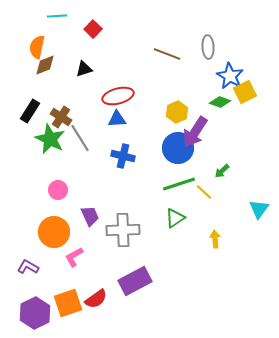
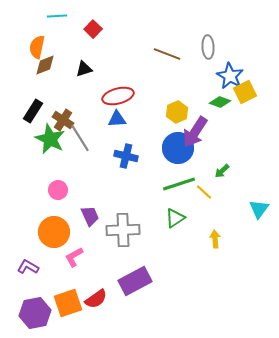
black rectangle: moved 3 px right
brown cross: moved 2 px right, 3 px down
blue cross: moved 3 px right
purple hexagon: rotated 16 degrees clockwise
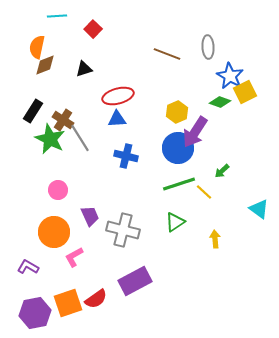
cyan triangle: rotated 30 degrees counterclockwise
green triangle: moved 4 px down
gray cross: rotated 16 degrees clockwise
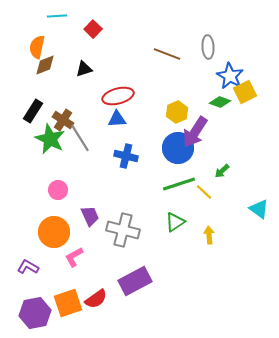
yellow arrow: moved 6 px left, 4 px up
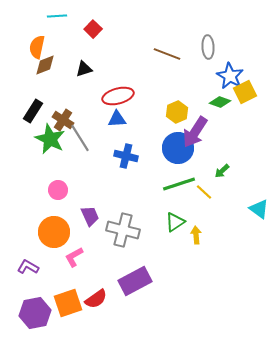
yellow arrow: moved 13 px left
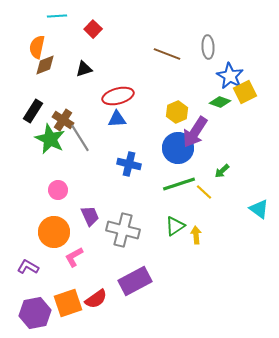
blue cross: moved 3 px right, 8 px down
green triangle: moved 4 px down
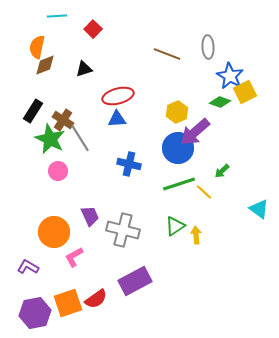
purple arrow: rotated 16 degrees clockwise
pink circle: moved 19 px up
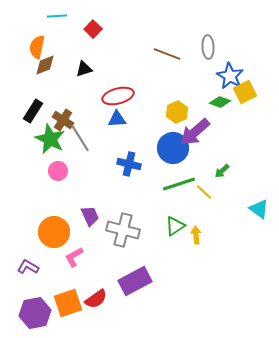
blue circle: moved 5 px left
